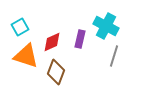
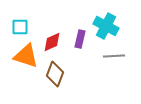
cyan square: rotated 30 degrees clockwise
gray line: rotated 70 degrees clockwise
brown diamond: moved 1 px left, 2 px down
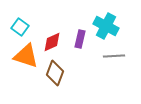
cyan square: rotated 36 degrees clockwise
brown diamond: moved 1 px up
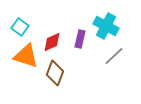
gray line: rotated 40 degrees counterclockwise
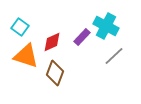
purple rectangle: moved 2 px right, 2 px up; rotated 30 degrees clockwise
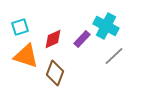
cyan square: rotated 36 degrees clockwise
purple rectangle: moved 2 px down
red diamond: moved 1 px right, 3 px up
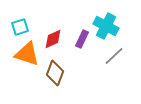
purple rectangle: rotated 18 degrees counterclockwise
orange triangle: moved 1 px right, 2 px up
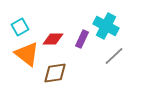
cyan square: rotated 12 degrees counterclockwise
red diamond: rotated 25 degrees clockwise
orange triangle: rotated 20 degrees clockwise
brown diamond: rotated 60 degrees clockwise
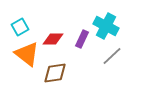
gray line: moved 2 px left
